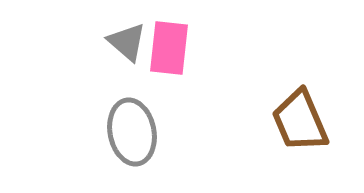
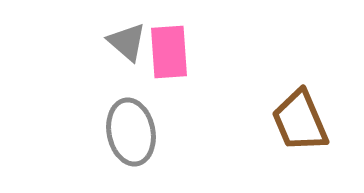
pink rectangle: moved 4 px down; rotated 10 degrees counterclockwise
gray ellipse: moved 1 px left
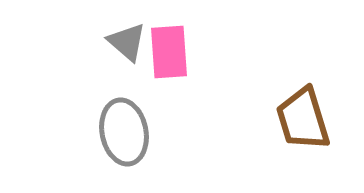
brown trapezoid: moved 3 px right, 2 px up; rotated 6 degrees clockwise
gray ellipse: moved 7 px left
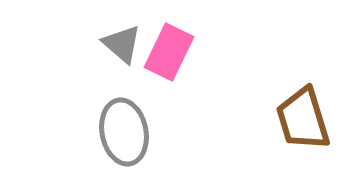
gray triangle: moved 5 px left, 2 px down
pink rectangle: rotated 30 degrees clockwise
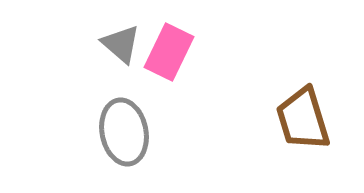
gray triangle: moved 1 px left
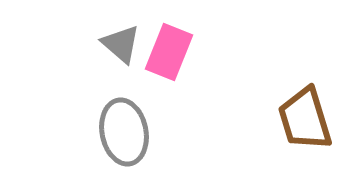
pink rectangle: rotated 4 degrees counterclockwise
brown trapezoid: moved 2 px right
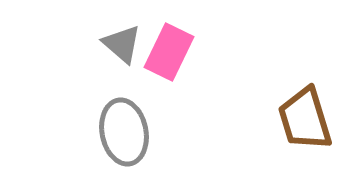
gray triangle: moved 1 px right
pink rectangle: rotated 4 degrees clockwise
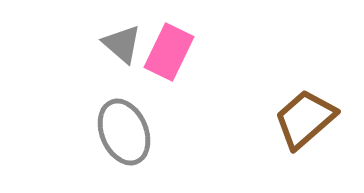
brown trapezoid: rotated 66 degrees clockwise
gray ellipse: rotated 12 degrees counterclockwise
